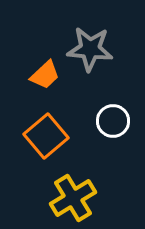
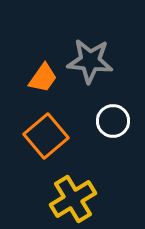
gray star: moved 12 px down
orange trapezoid: moved 2 px left, 3 px down; rotated 12 degrees counterclockwise
yellow cross: moved 1 px down
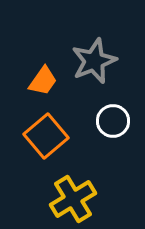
gray star: moved 4 px right; rotated 27 degrees counterclockwise
orange trapezoid: moved 3 px down
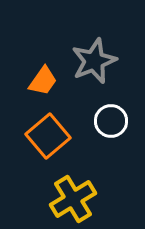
white circle: moved 2 px left
orange square: moved 2 px right
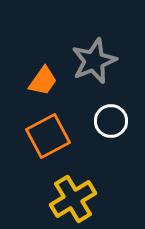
orange square: rotated 12 degrees clockwise
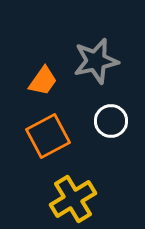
gray star: moved 2 px right; rotated 9 degrees clockwise
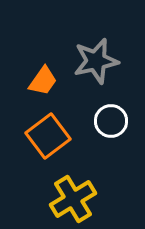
orange square: rotated 9 degrees counterclockwise
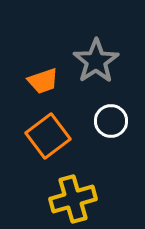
gray star: rotated 21 degrees counterclockwise
orange trapezoid: rotated 36 degrees clockwise
yellow cross: rotated 15 degrees clockwise
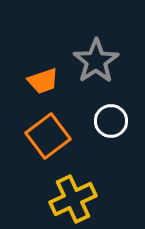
yellow cross: rotated 9 degrees counterclockwise
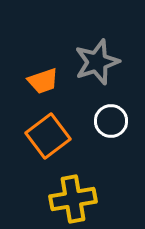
gray star: moved 1 px right, 1 px down; rotated 15 degrees clockwise
yellow cross: rotated 15 degrees clockwise
